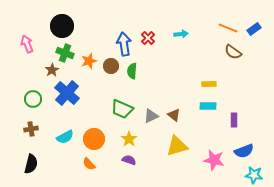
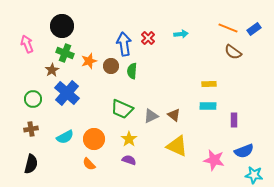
yellow triangle: rotated 40 degrees clockwise
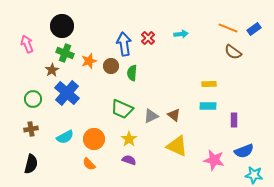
green semicircle: moved 2 px down
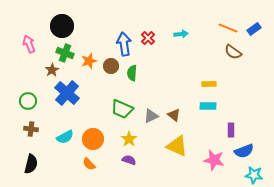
pink arrow: moved 2 px right
green circle: moved 5 px left, 2 px down
purple rectangle: moved 3 px left, 10 px down
brown cross: rotated 16 degrees clockwise
orange circle: moved 1 px left
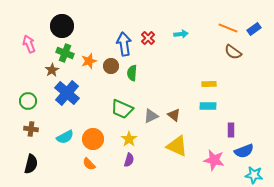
purple semicircle: rotated 88 degrees clockwise
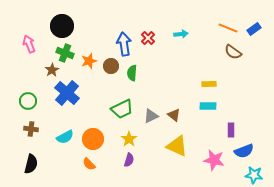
green trapezoid: rotated 50 degrees counterclockwise
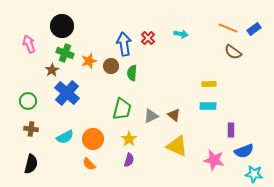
cyan arrow: rotated 16 degrees clockwise
green trapezoid: rotated 50 degrees counterclockwise
cyan star: moved 1 px up
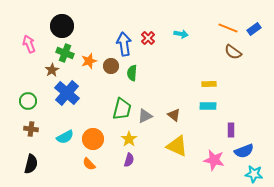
gray triangle: moved 6 px left
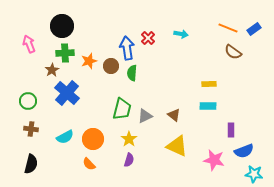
blue arrow: moved 3 px right, 4 px down
green cross: rotated 24 degrees counterclockwise
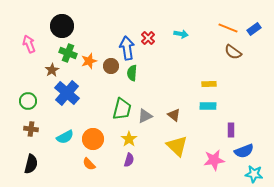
green cross: moved 3 px right; rotated 24 degrees clockwise
yellow triangle: rotated 20 degrees clockwise
pink star: rotated 20 degrees counterclockwise
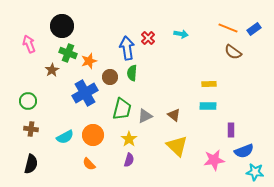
brown circle: moved 1 px left, 11 px down
blue cross: moved 18 px right; rotated 20 degrees clockwise
orange circle: moved 4 px up
cyan star: moved 1 px right, 2 px up
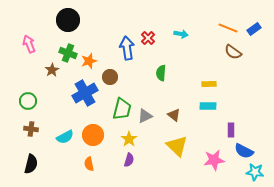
black circle: moved 6 px right, 6 px up
green semicircle: moved 29 px right
blue semicircle: rotated 48 degrees clockwise
orange semicircle: rotated 32 degrees clockwise
